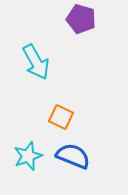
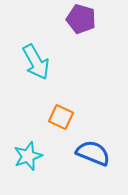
blue semicircle: moved 20 px right, 3 px up
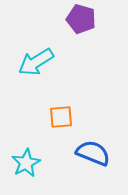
cyan arrow: rotated 87 degrees clockwise
orange square: rotated 30 degrees counterclockwise
cyan star: moved 2 px left, 7 px down; rotated 8 degrees counterclockwise
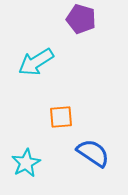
blue semicircle: rotated 12 degrees clockwise
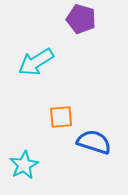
blue semicircle: moved 1 px right, 11 px up; rotated 16 degrees counterclockwise
cyan star: moved 2 px left, 2 px down
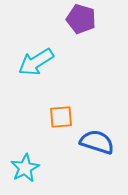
blue semicircle: moved 3 px right
cyan star: moved 1 px right, 3 px down
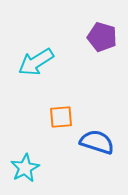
purple pentagon: moved 21 px right, 18 px down
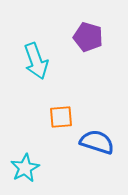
purple pentagon: moved 14 px left
cyan arrow: moved 1 px up; rotated 78 degrees counterclockwise
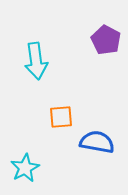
purple pentagon: moved 18 px right, 3 px down; rotated 12 degrees clockwise
cyan arrow: rotated 12 degrees clockwise
blue semicircle: rotated 8 degrees counterclockwise
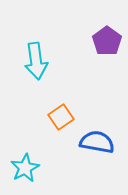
purple pentagon: moved 1 px right, 1 px down; rotated 8 degrees clockwise
orange square: rotated 30 degrees counterclockwise
